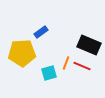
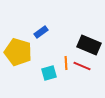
yellow pentagon: moved 4 px left, 1 px up; rotated 20 degrees clockwise
orange line: rotated 24 degrees counterclockwise
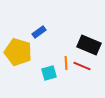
blue rectangle: moved 2 px left
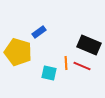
cyan square: rotated 28 degrees clockwise
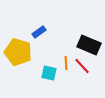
red line: rotated 24 degrees clockwise
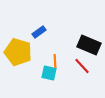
orange line: moved 11 px left, 2 px up
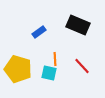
black rectangle: moved 11 px left, 20 px up
yellow pentagon: moved 17 px down
orange line: moved 2 px up
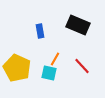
blue rectangle: moved 1 px right, 1 px up; rotated 64 degrees counterclockwise
orange line: rotated 32 degrees clockwise
yellow pentagon: moved 1 px left, 1 px up; rotated 8 degrees clockwise
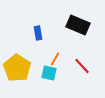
blue rectangle: moved 2 px left, 2 px down
yellow pentagon: rotated 8 degrees clockwise
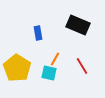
red line: rotated 12 degrees clockwise
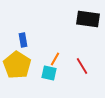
black rectangle: moved 10 px right, 6 px up; rotated 15 degrees counterclockwise
blue rectangle: moved 15 px left, 7 px down
yellow pentagon: moved 3 px up
